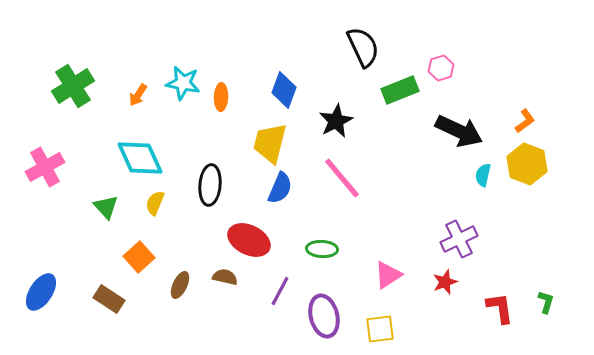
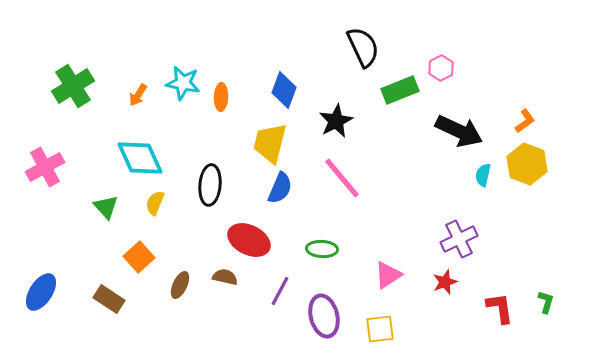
pink hexagon: rotated 10 degrees counterclockwise
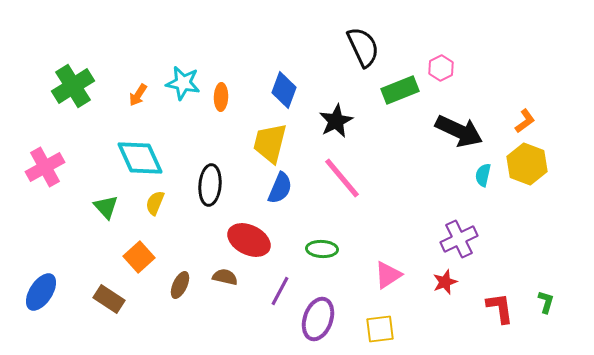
purple ellipse: moved 6 px left, 3 px down; rotated 33 degrees clockwise
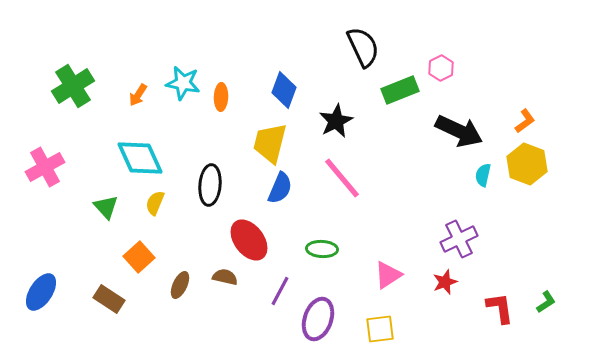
red ellipse: rotated 27 degrees clockwise
green L-shape: rotated 40 degrees clockwise
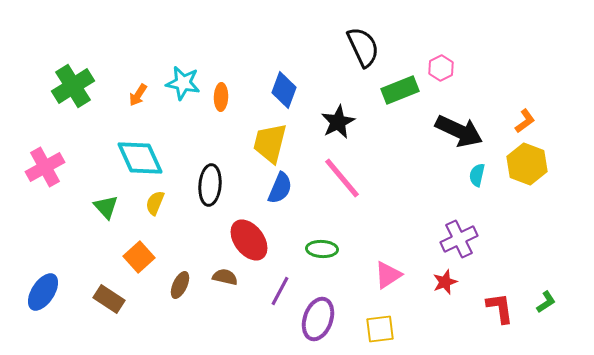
black star: moved 2 px right, 1 px down
cyan semicircle: moved 6 px left
blue ellipse: moved 2 px right
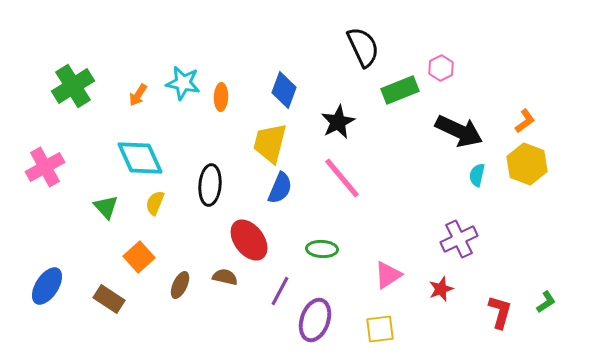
red star: moved 4 px left, 7 px down
blue ellipse: moved 4 px right, 6 px up
red L-shape: moved 4 px down; rotated 24 degrees clockwise
purple ellipse: moved 3 px left, 1 px down
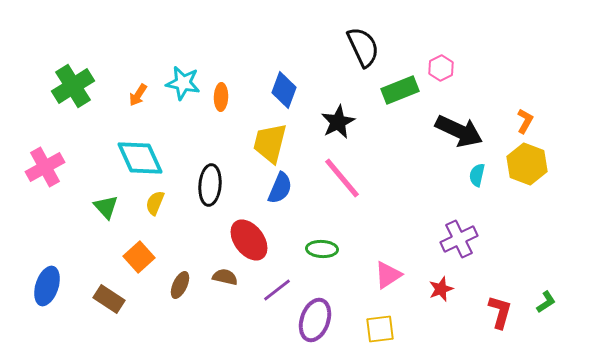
orange L-shape: rotated 25 degrees counterclockwise
blue ellipse: rotated 15 degrees counterclockwise
purple line: moved 3 px left, 1 px up; rotated 24 degrees clockwise
